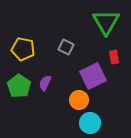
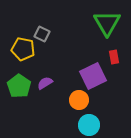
green triangle: moved 1 px right, 1 px down
gray square: moved 24 px left, 13 px up
purple semicircle: rotated 35 degrees clockwise
cyan circle: moved 1 px left, 2 px down
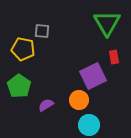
gray square: moved 3 px up; rotated 21 degrees counterclockwise
purple semicircle: moved 1 px right, 22 px down
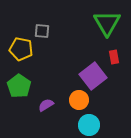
yellow pentagon: moved 2 px left
purple square: rotated 12 degrees counterclockwise
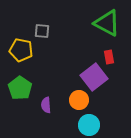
green triangle: rotated 32 degrees counterclockwise
yellow pentagon: moved 1 px down
red rectangle: moved 5 px left
purple square: moved 1 px right, 1 px down
green pentagon: moved 1 px right, 2 px down
purple semicircle: rotated 63 degrees counterclockwise
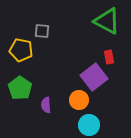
green triangle: moved 2 px up
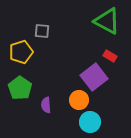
yellow pentagon: moved 2 px down; rotated 30 degrees counterclockwise
red rectangle: moved 1 px right, 1 px up; rotated 48 degrees counterclockwise
cyan circle: moved 1 px right, 3 px up
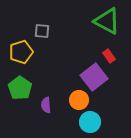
red rectangle: moved 1 px left; rotated 24 degrees clockwise
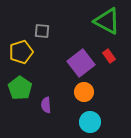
purple square: moved 13 px left, 14 px up
orange circle: moved 5 px right, 8 px up
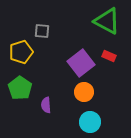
red rectangle: rotated 32 degrees counterclockwise
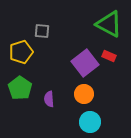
green triangle: moved 2 px right, 3 px down
purple square: moved 4 px right
orange circle: moved 2 px down
purple semicircle: moved 3 px right, 6 px up
